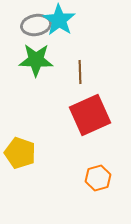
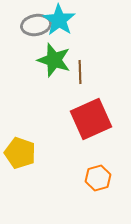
green star: moved 18 px right; rotated 16 degrees clockwise
red square: moved 1 px right, 4 px down
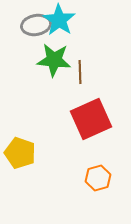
green star: rotated 12 degrees counterclockwise
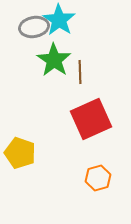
gray ellipse: moved 2 px left, 2 px down
green star: rotated 28 degrees clockwise
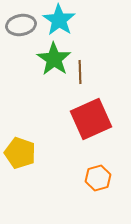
gray ellipse: moved 13 px left, 2 px up
green star: moved 1 px up
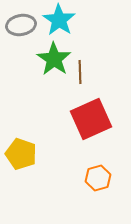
yellow pentagon: moved 1 px right, 1 px down
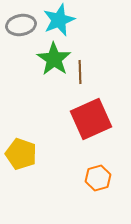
cyan star: rotated 16 degrees clockwise
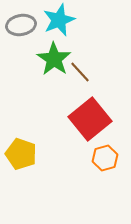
brown line: rotated 40 degrees counterclockwise
red square: moved 1 px left; rotated 15 degrees counterclockwise
orange hexagon: moved 7 px right, 20 px up
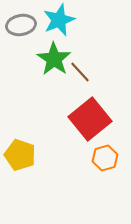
yellow pentagon: moved 1 px left, 1 px down
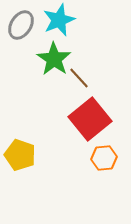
gray ellipse: rotated 48 degrees counterclockwise
brown line: moved 1 px left, 6 px down
orange hexagon: moved 1 px left; rotated 10 degrees clockwise
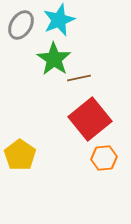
brown line: rotated 60 degrees counterclockwise
yellow pentagon: rotated 16 degrees clockwise
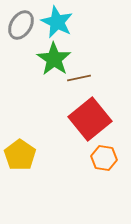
cyan star: moved 2 px left, 2 px down; rotated 24 degrees counterclockwise
orange hexagon: rotated 15 degrees clockwise
